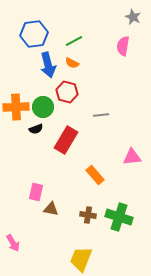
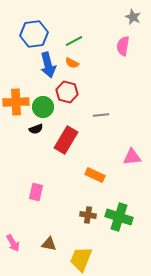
orange cross: moved 5 px up
orange rectangle: rotated 24 degrees counterclockwise
brown triangle: moved 2 px left, 35 px down
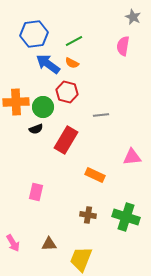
blue arrow: moved 1 px up; rotated 140 degrees clockwise
green cross: moved 7 px right
brown triangle: rotated 14 degrees counterclockwise
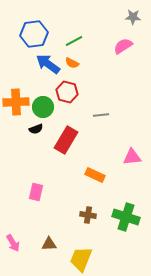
gray star: rotated 21 degrees counterclockwise
pink semicircle: rotated 48 degrees clockwise
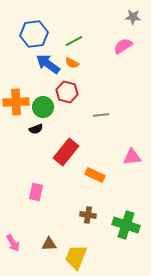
red rectangle: moved 12 px down; rotated 8 degrees clockwise
green cross: moved 8 px down
yellow trapezoid: moved 5 px left, 2 px up
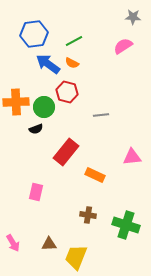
green circle: moved 1 px right
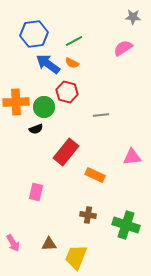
pink semicircle: moved 2 px down
